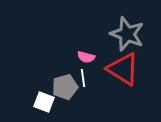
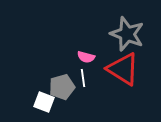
gray pentagon: moved 3 px left
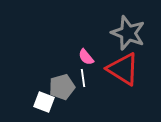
gray star: moved 1 px right, 1 px up
pink semicircle: rotated 36 degrees clockwise
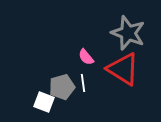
white line: moved 5 px down
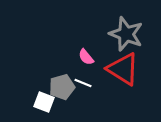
gray star: moved 2 px left, 1 px down
white line: rotated 60 degrees counterclockwise
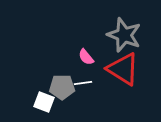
gray star: moved 2 px left, 1 px down
white line: rotated 30 degrees counterclockwise
gray pentagon: rotated 15 degrees clockwise
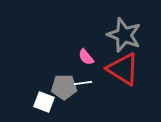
gray pentagon: moved 2 px right
